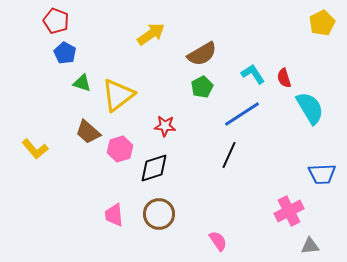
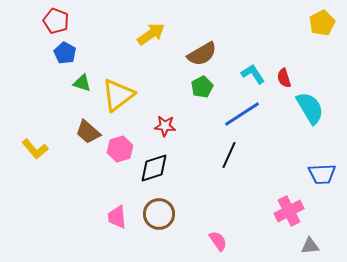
pink trapezoid: moved 3 px right, 2 px down
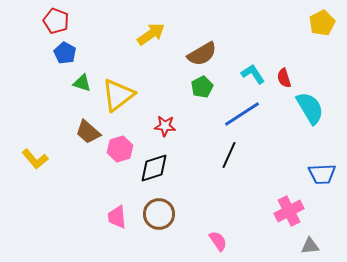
yellow L-shape: moved 10 px down
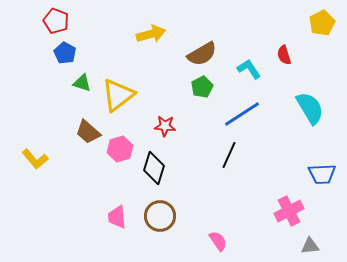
yellow arrow: rotated 20 degrees clockwise
cyan L-shape: moved 4 px left, 5 px up
red semicircle: moved 23 px up
black diamond: rotated 56 degrees counterclockwise
brown circle: moved 1 px right, 2 px down
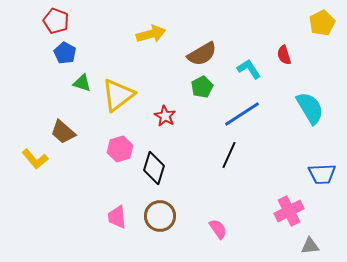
red star: moved 10 px up; rotated 25 degrees clockwise
brown trapezoid: moved 25 px left
pink semicircle: moved 12 px up
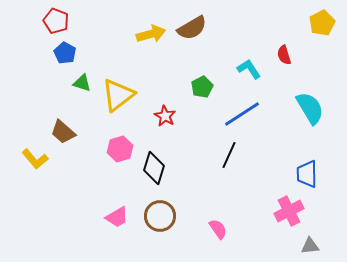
brown semicircle: moved 10 px left, 26 px up
blue trapezoid: moved 15 px left; rotated 92 degrees clockwise
pink trapezoid: rotated 115 degrees counterclockwise
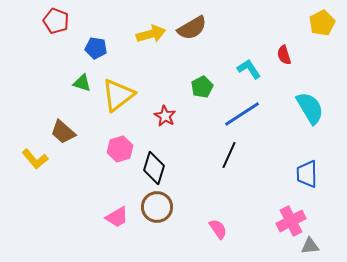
blue pentagon: moved 31 px right, 5 px up; rotated 20 degrees counterclockwise
pink cross: moved 2 px right, 10 px down
brown circle: moved 3 px left, 9 px up
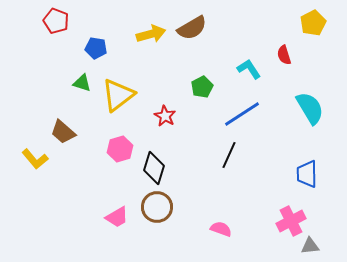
yellow pentagon: moved 9 px left
pink semicircle: moved 3 px right; rotated 35 degrees counterclockwise
